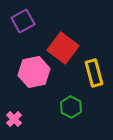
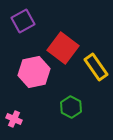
yellow rectangle: moved 2 px right, 6 px up; rotated 20 degrees counterclockwise
pink cross: rotated 21 degrees counterclockwise
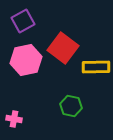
yellow rectangle: rotated 56 degrees counterclockwise
pink hexagon: moved 8 px left, 12 px up
green hexagon: moved 1 px up; rotated 15 degrees counterclockwise
pink cross: rotated 14 degrees counterclockwise
